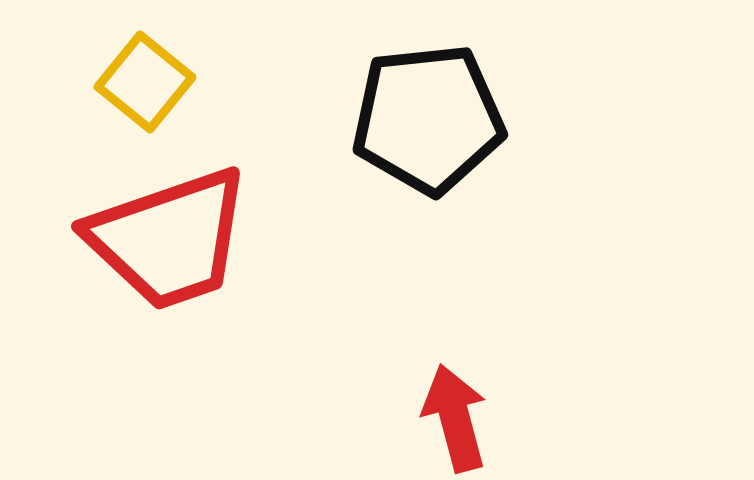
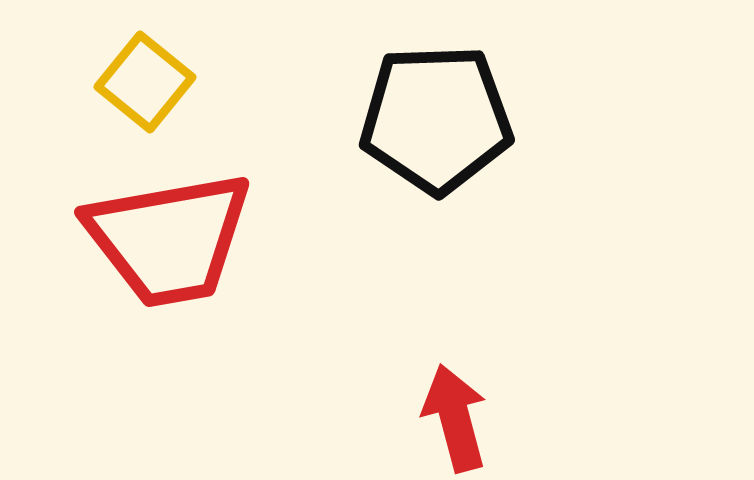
black pentagon: moved 8 px right; rotated 4 degrees clockwise
red trapezoid: rotated 9 degrees clockwise
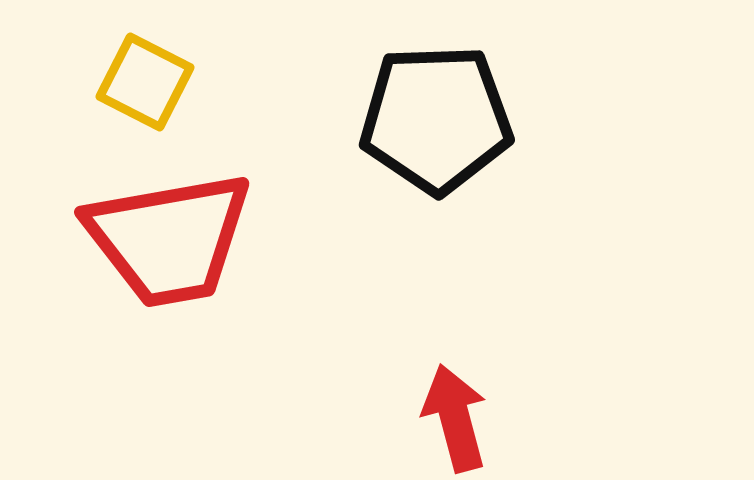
yellow square: rotated 12 degrees counterclockwise
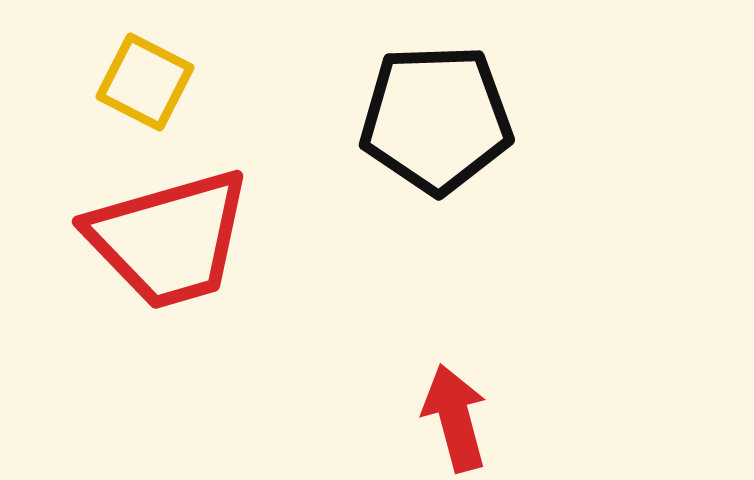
red trapezoid: rotated 6 degrees counterclockwise
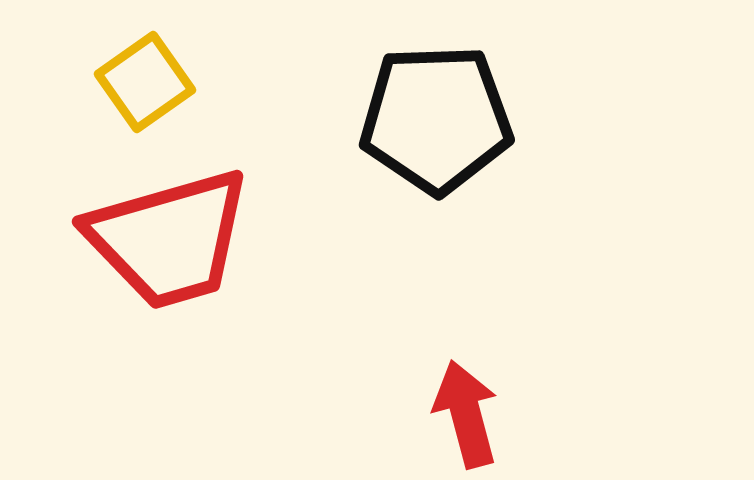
yellow square: rotated 28 degrees clockwise
red arrow: moved 11 px right, 4 px up
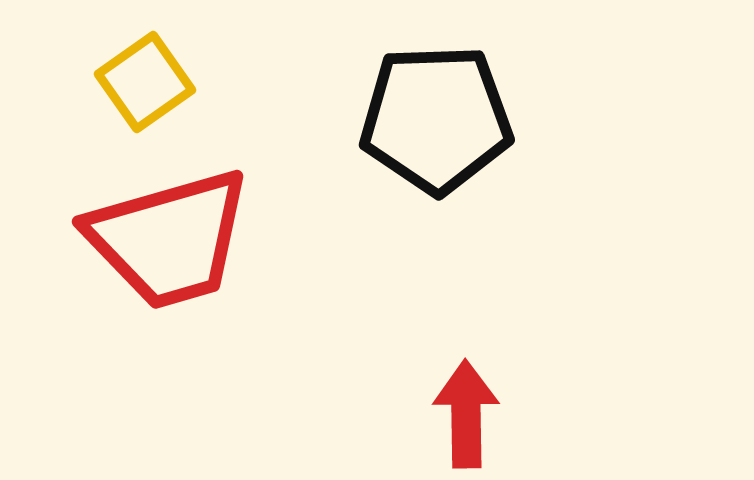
red arrow: rotated 14 degrees clockwise
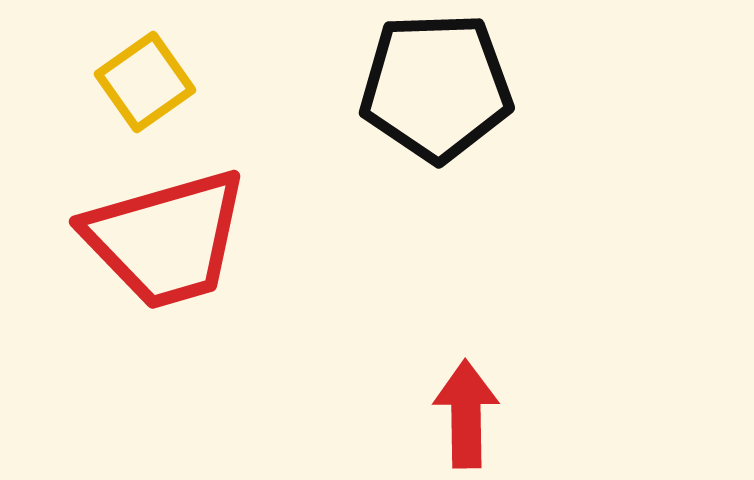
black pentagon: moved 32 px up
red trapezoid: moved 3 px left
